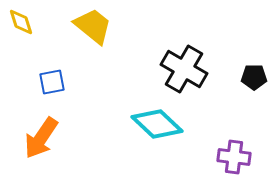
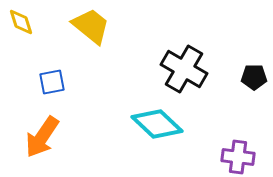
yellow trapezoid: moved 2 px left
orange arrow: moved 1 px right, 1 px up
purple cross: moved 4 px right
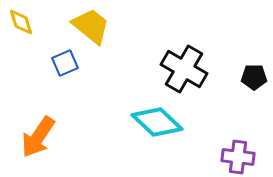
blue square: moved 13 px right, 19 px up; rotated 12 degrees counterclockwise
cyan diamond: moved 2 px up
orange arrow: moved 4 px left
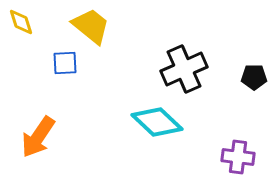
blue square: rotated 20 degrees clockwise
black cross: rotated 36 degrees clockwise
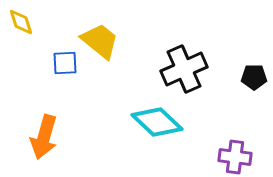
yellow trapezoid: moved 9 px right, 15 px down
orange arrow: moved 6 px right; rotated 18 degrees counterclockwise
purple cross: moved 3 px left
